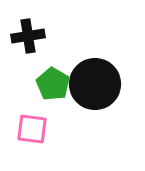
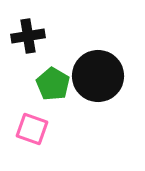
black circle: moved 3 px right, 8 px up
pink square: rotated 12 degrees clockwise
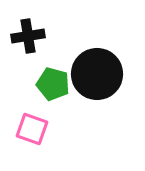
black circle: moved 1 px left, 2 px up
green pentagon: rotated 16 degrees counterclockwise
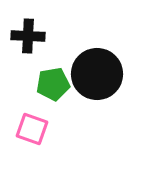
black cross: rotated 12 degrees clockwise
green pentagon: rotated 24 degrees counterclockwise
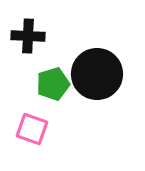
green pentagon: rotated 8 degrees counterclockwise
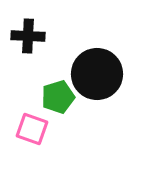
green pentagon: moved 5 px right, 13 px down
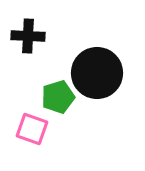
black circle: moved 1 px up
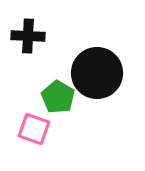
green pentagon: rotated 24 degrees counterclockwise
pink square: moved 2 px right
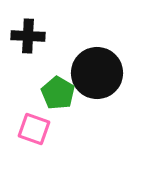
green pentagon: moved 4 px up
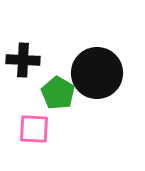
black cross: moved 5 px left, 24 px down
pink square: rotated 16 degrees counterclockwise
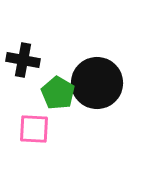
black cross: rotated 8 degrees clockwise
black circle: moved 10 px down
